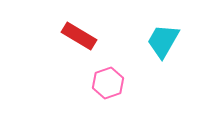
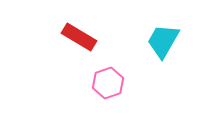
red rectangle: moved 1 px down
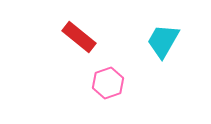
red rectangle: rotated 8 degrees clockwise
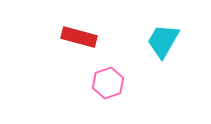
red rectangle: rotated 24 degrees counterclockwise
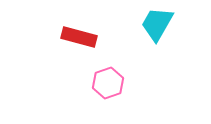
cyan trapezoid: moved 6 px left, 17 px up
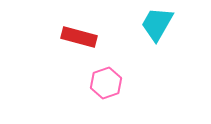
pink hexagon: moved 2 px left
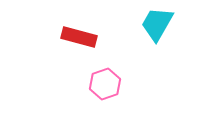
pink hexagon: moved 1 px left, 1 px down
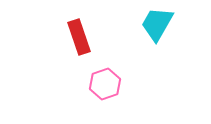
red rectangle: rotated 56 degrees clockwise
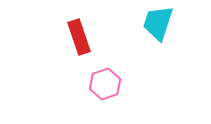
cyan trapezoid: moved 1 px right, 1 px up; rotated 12 degrees counterclockwise
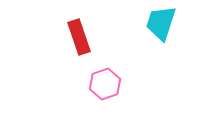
cyan trapezoid: moved 3 px right
